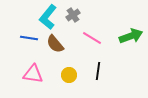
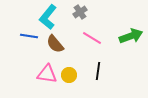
gray cross: moved 7 px right, 3 px up
blue line: moved 2 px up
pink triangle: moved 14 px right
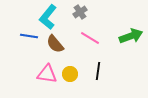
pink line: moved 2 px left
yellow circle: moved 1 px right, 1 px up
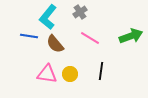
black line: moved 3 px right
